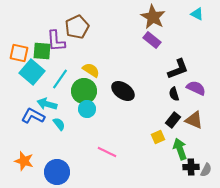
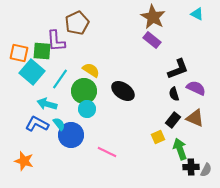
brown pentagon: moved 4 px up
blue L-shape: moved 4 px right, 8 px down
brown triangle: moved 1 px right, 2 px up
blue circle: moved 14 px right, 37 px up
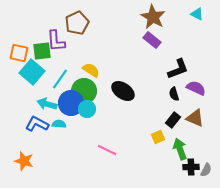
green square: rotated 12 degrees counterclockwise
cyan semicircle: rotated 48 degrees counterclockwise
blue circle: moved 32 px up
pink line: moved 2 px up
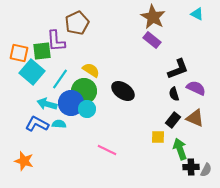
yellow square: rotated 24 degrees clockwise
